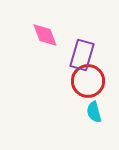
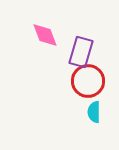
purple rectangle: moved 1 px left, 3 px up
cyan semicircle: rotated 15 degrees clockwise
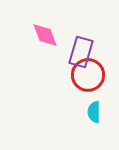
red circle: moved 6 px up
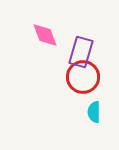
red circle: moved 5 px left, 2 px down
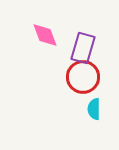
purple rectangle: moved 2 px right, 4 px up
cyan semicircle: moved 3 px up
